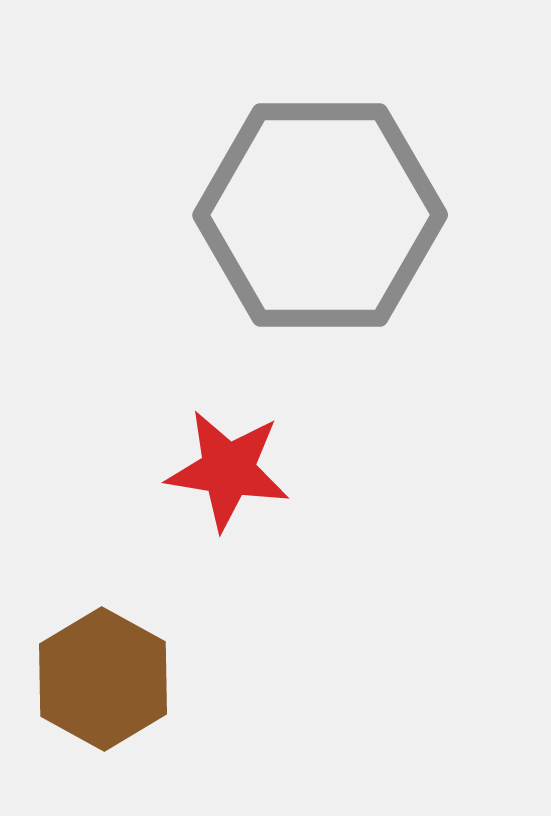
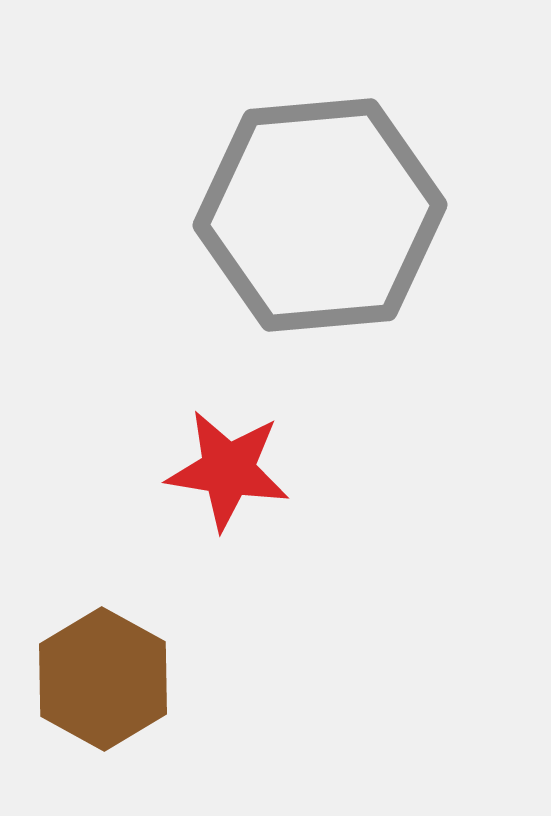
gray hexagon: rotated 5 degrees counterclockwise
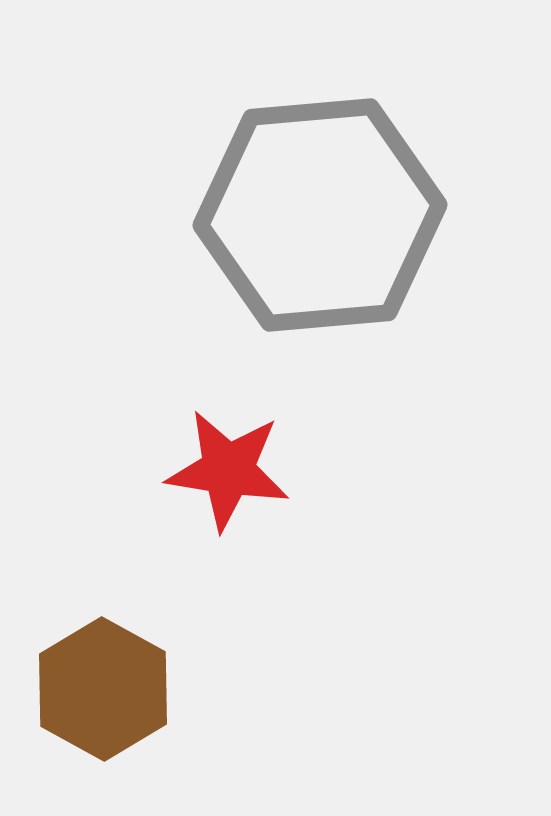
brown hexagon: moved 10 px down
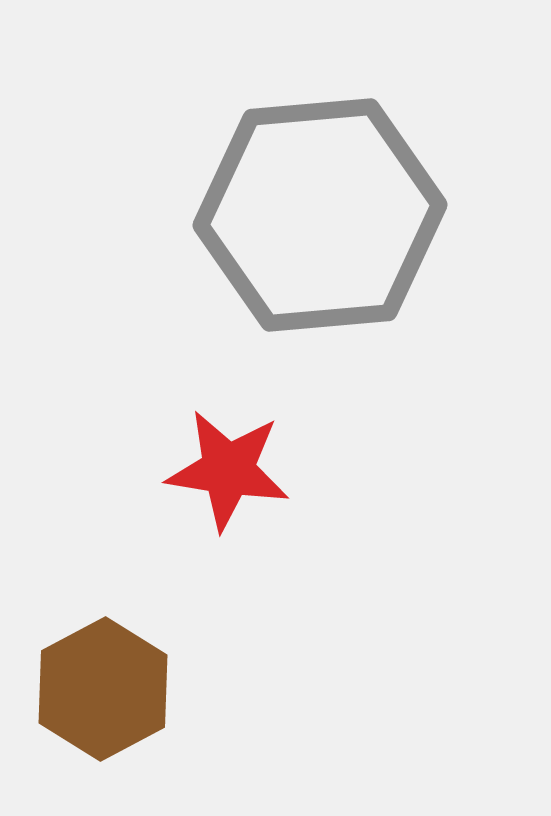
brown hexagon: rotated 3 degrees clockwise
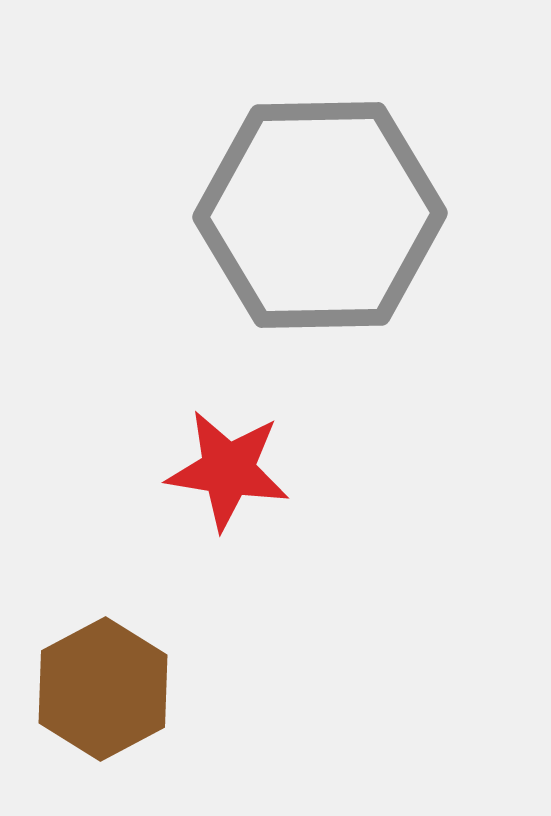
gray hexagon: rotated 4 degrees clockwise
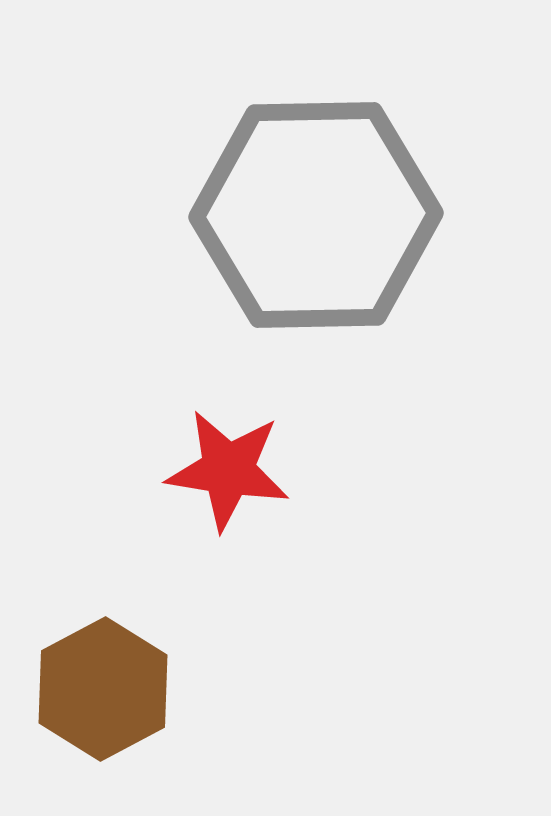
gray hexagon: moved 4 px left
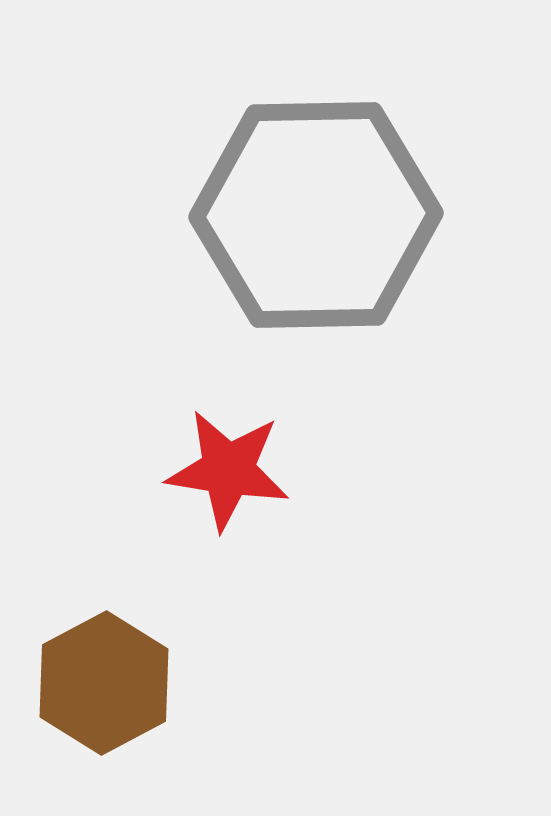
brown hexagon: moved 1 px right, 6 px up
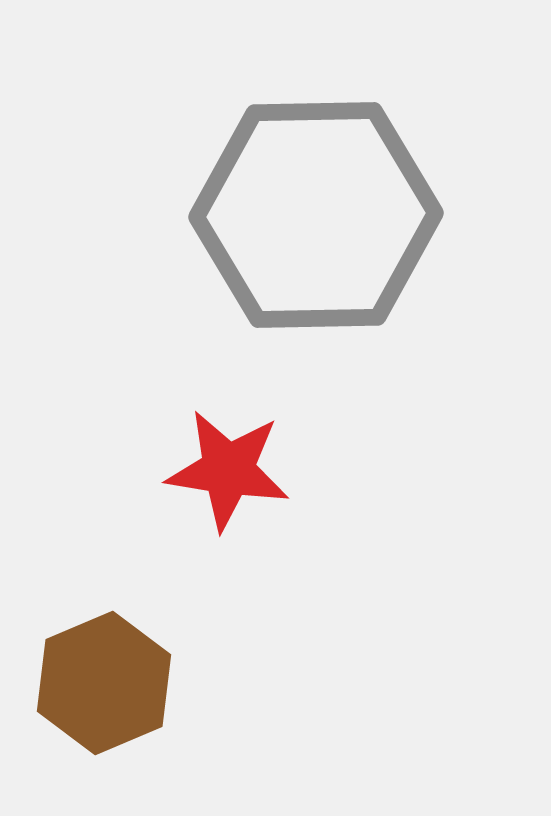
brown hexagon: rotated 5 degrees clockwise
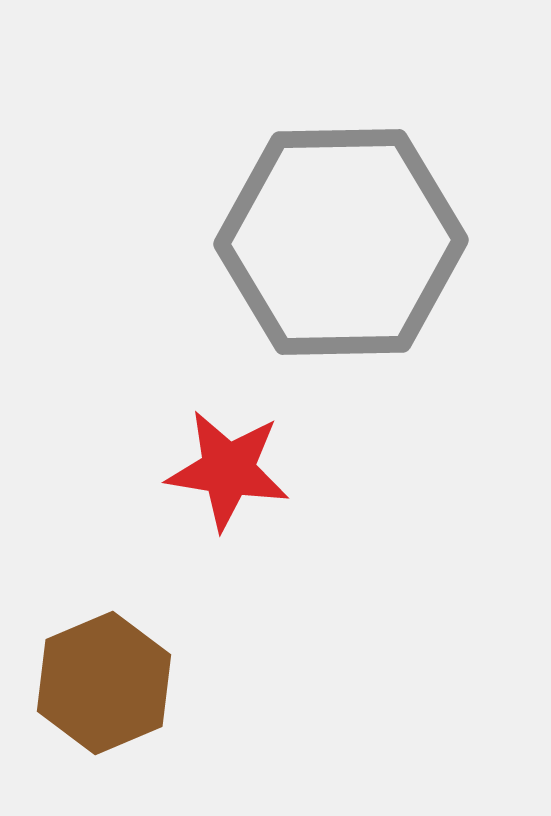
gray hexagon: moved 25 px right, 27 px down
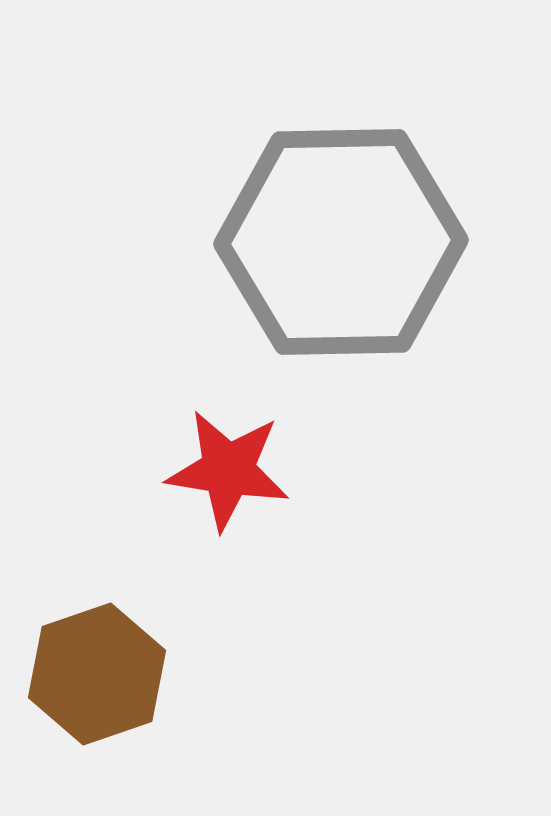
brown hexagon: moved 7 px left, 9 px up; rotated 4 degrees clockwise
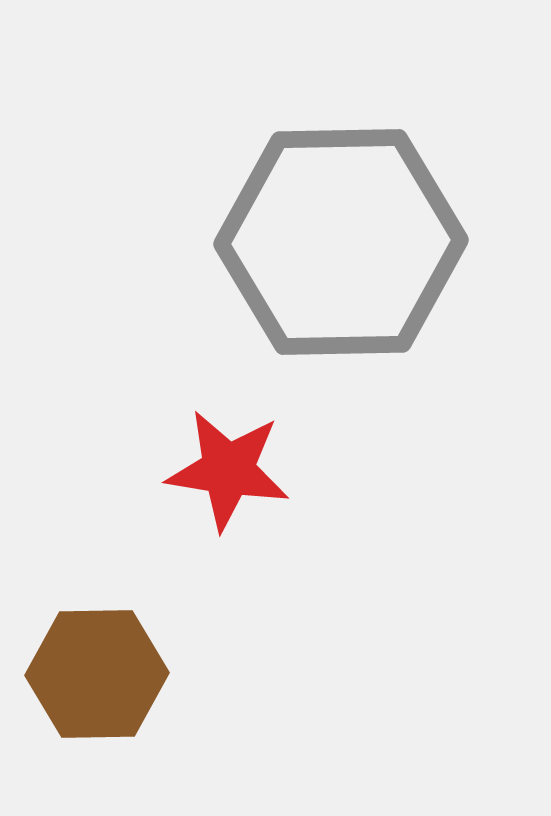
brown hexagon: rotated 18 degrees clockwise
